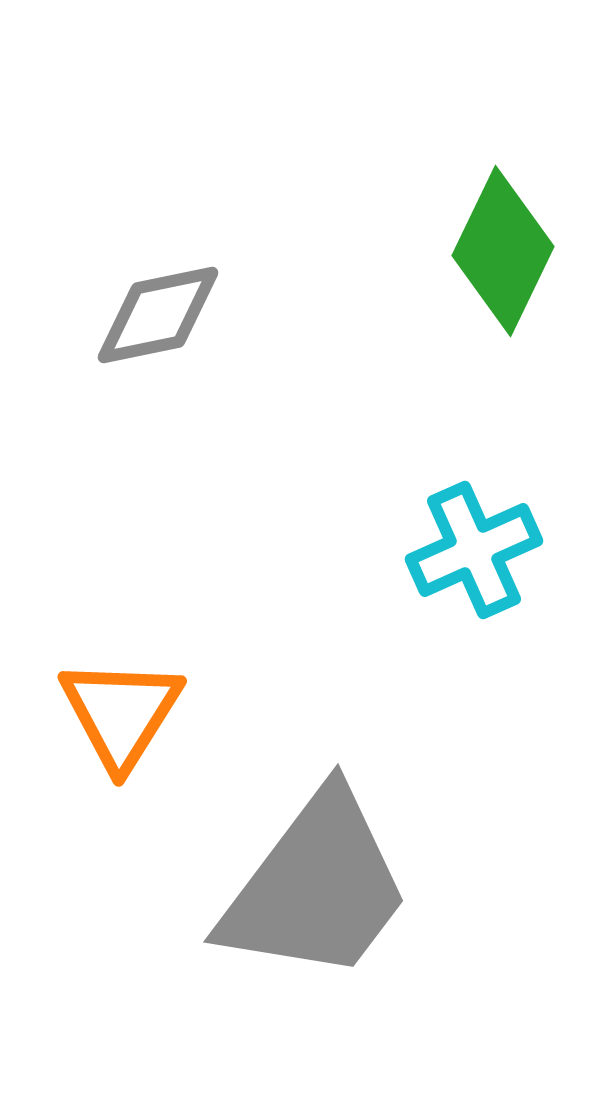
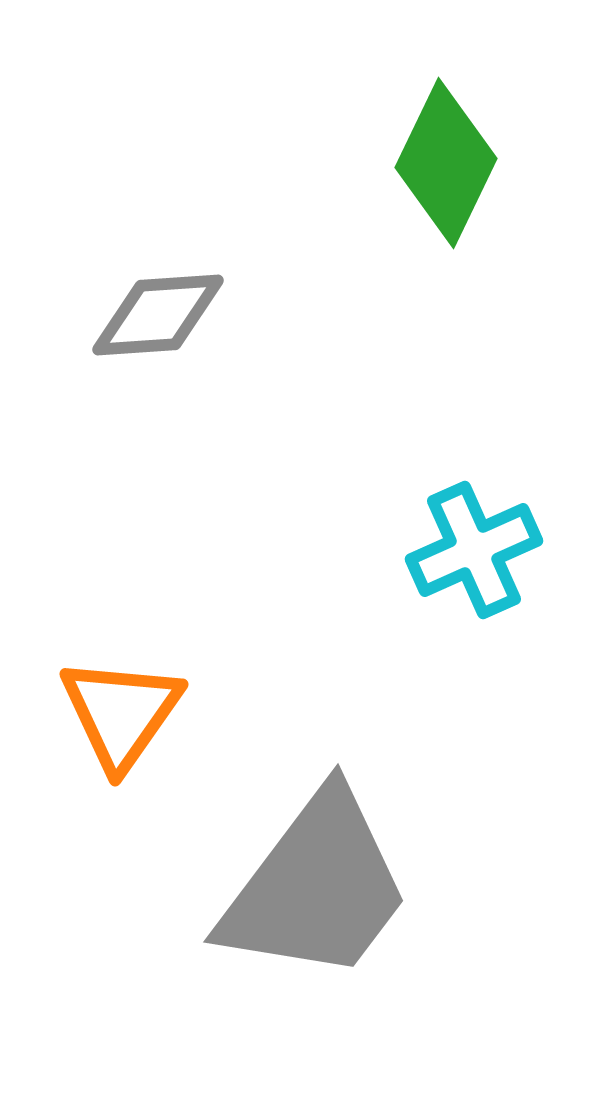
green diamond: moved 57 px left, 88 px up
gray diamond: rotated 8 degrees clockwise
orange triangle: rotated 3 degrees clockwise
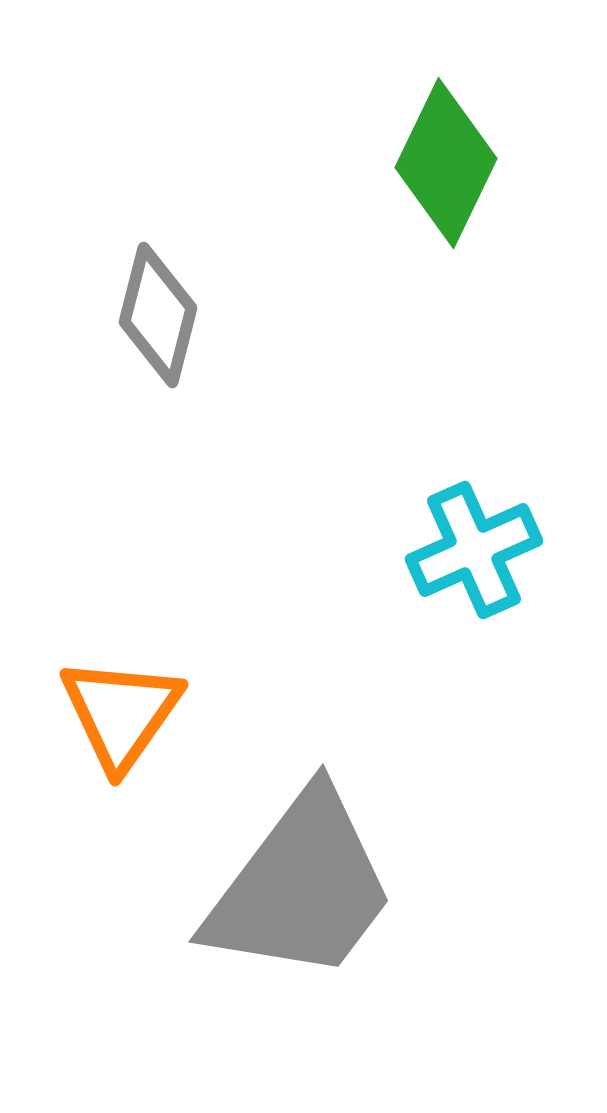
gray diamond: rotated 72 degrees counterclockwise
gray trapezoid: moved 15 px left
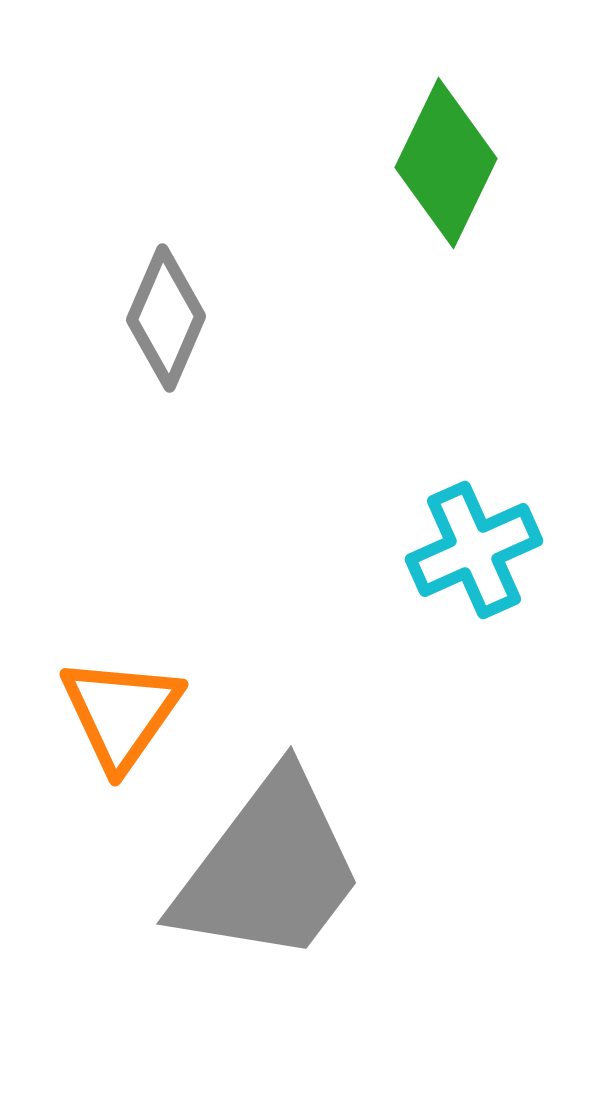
gray diamond: moved 8 px right, 3 px down; rotated 9 degrees clockwise
gray trapezoid: moved 32 px left, 18 px up
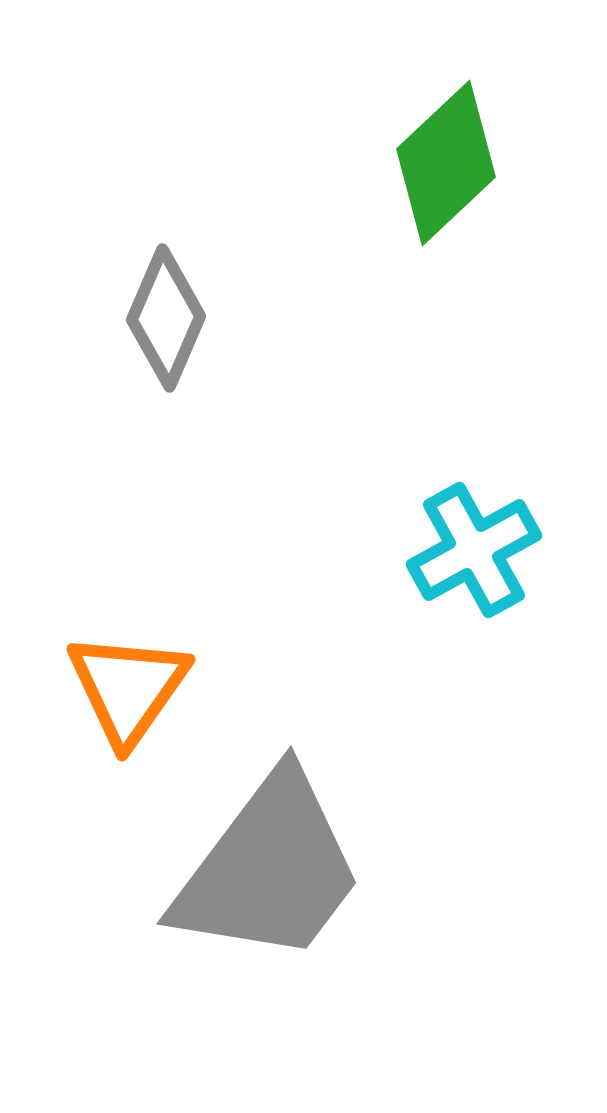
green diamond: rotated 21 degrees clockwise
cyan cross: rotated 5 degrees counterclockwise
orange triangle: moved 7 px right, 25 px up
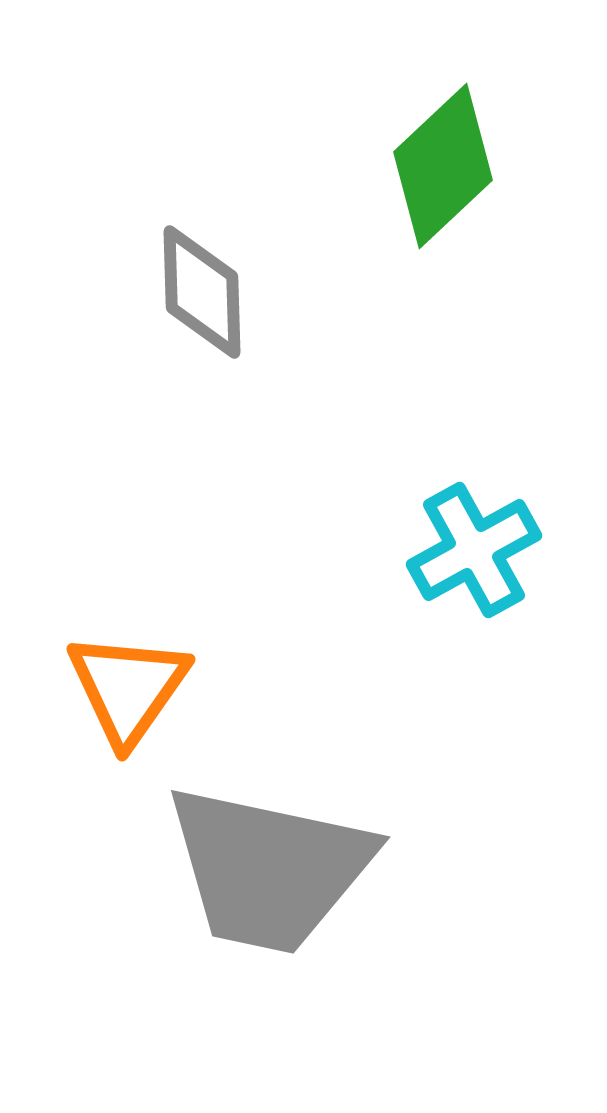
green diamond: moved 3 px left, 3 px down
gray diamond: moved 36 px right, 26 px up; rotated 25 degrees counterclockwise
gray trapezoid: rotated 65 degrees clockwise
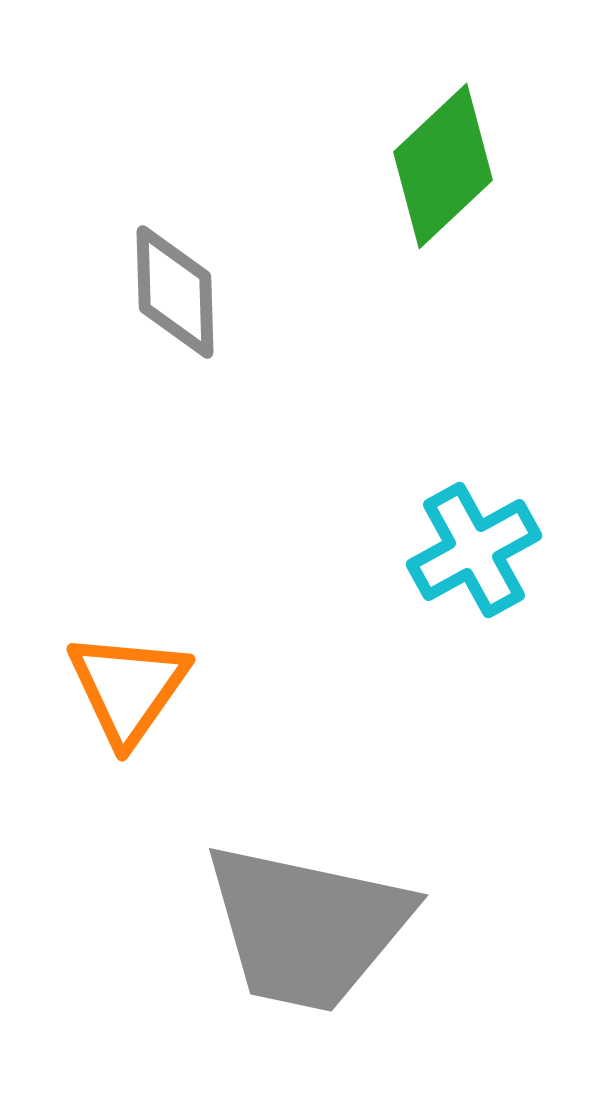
gray diamond: moved 27 px left
gray trapezoid: moved 38 px right, 58 px down
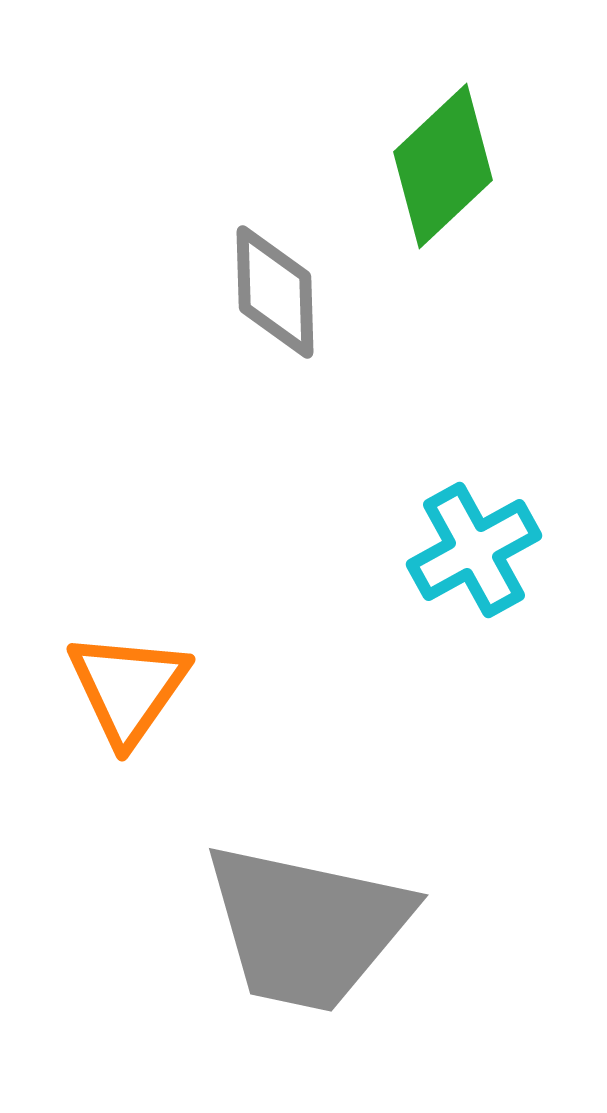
gray diamond: moved 100 px right
